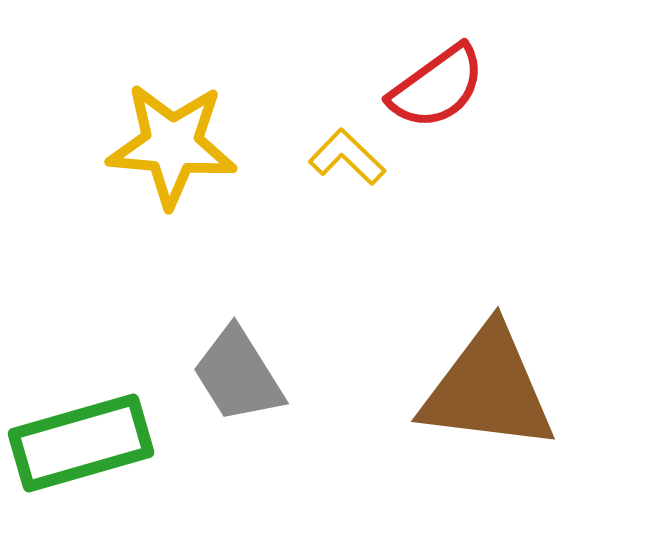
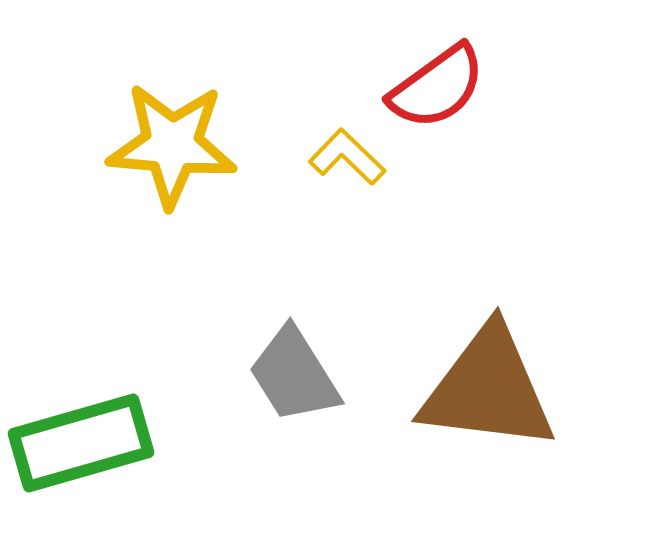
gray trapezoid: moved 56 px right
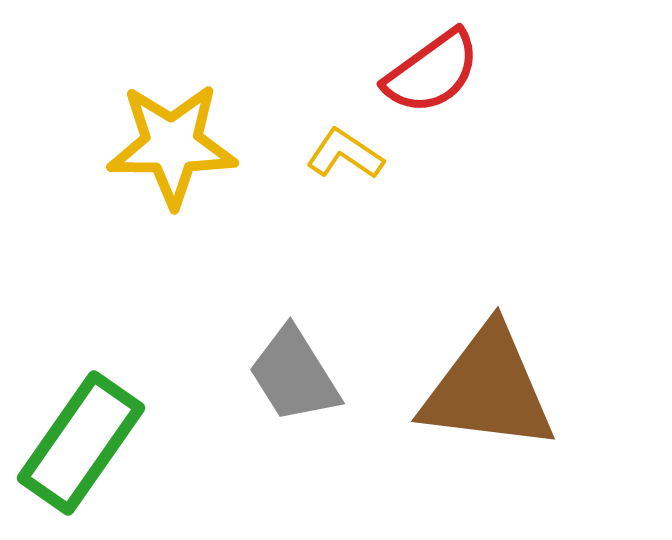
red semicircle: moved 5 px left, 15 px up
yellow star: rotated 5 degrees counterclockwise
yellow L-shape: moved 2 px left, 3 px up; rotated 10 degrees counterclockwise
green rectangle: rotated 39 degrees counterclockwise
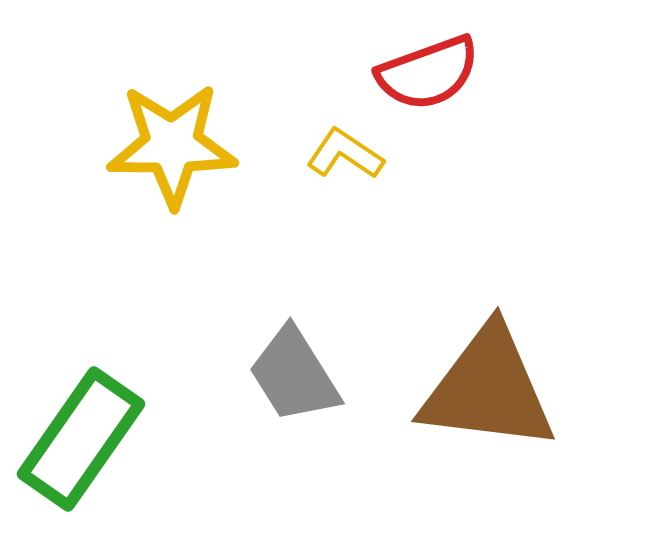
red semicircle: moved 4 px left, 1 px down; rotated 16 degrees clockwise
green rectangle: moved 4 px up
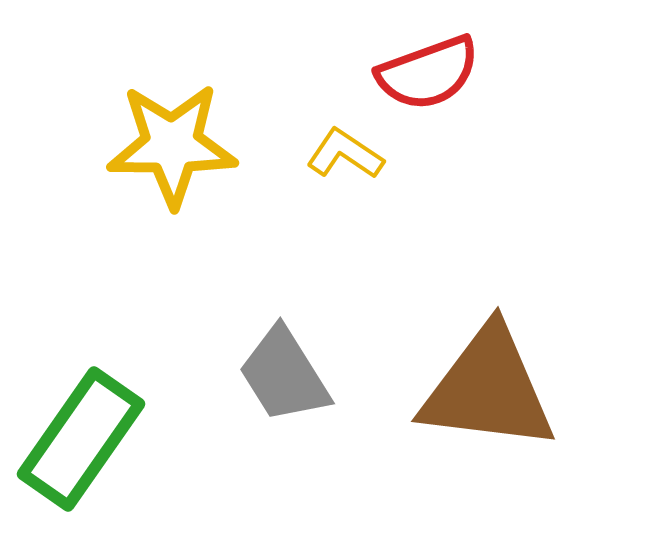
gray trapezoid: moved 10 px left
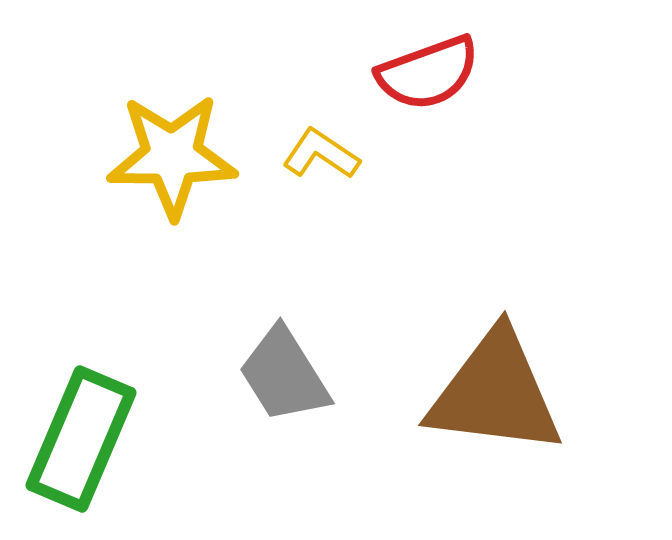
yellow star: moved 11 px down
yellow L-shape: moved 24 px left
brown triangle: moved 7 px right, 4 px down
green rectangle: rotated 12 degrees counterclockwise
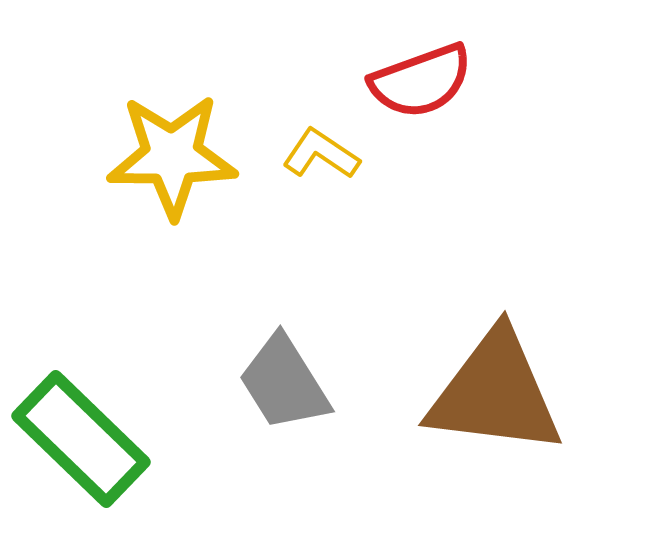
red semicircle: moved 7 px left, 8 px down
gray trapezoid: moved 8 px down
green rectangle: rotated 69 degrees counterclockwise
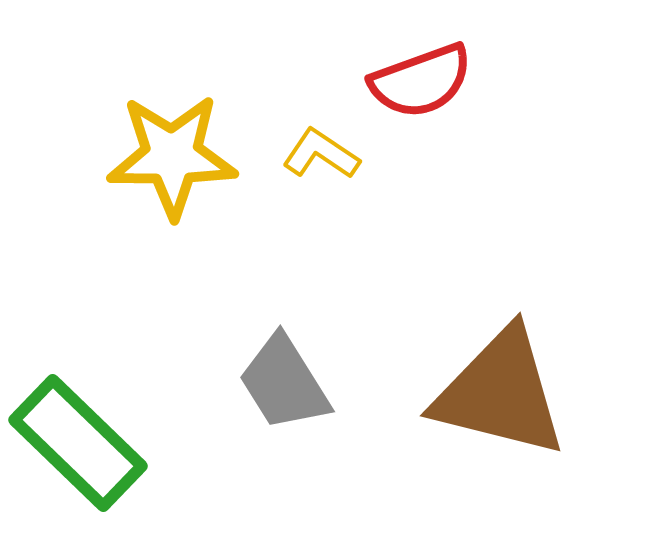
brown triangle: moved 5 px right; rotated 7 degrees clockwise
green rectangle: moved 3 px left, 4 px down
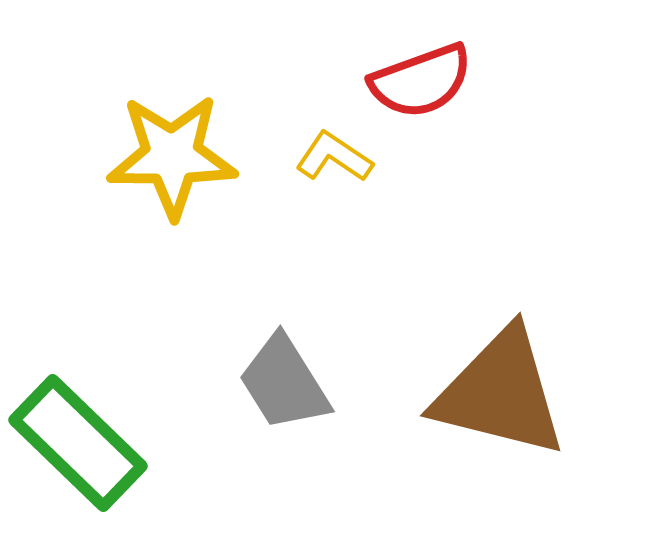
yellow L-shape: moved 13 px right, 3 px down
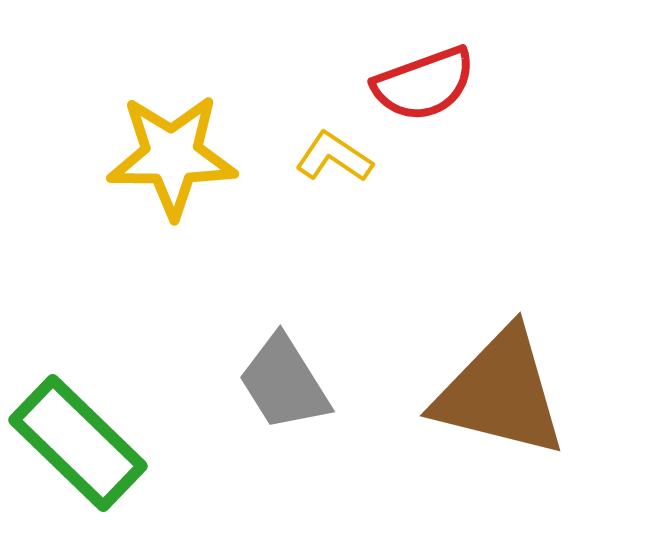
red semicircle: moved 3 px right, 3 px down
